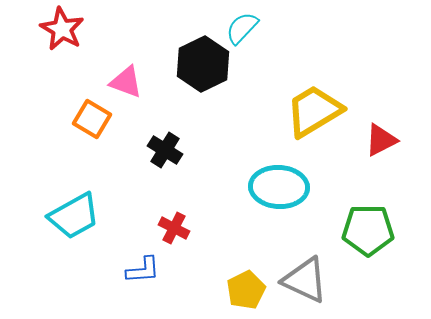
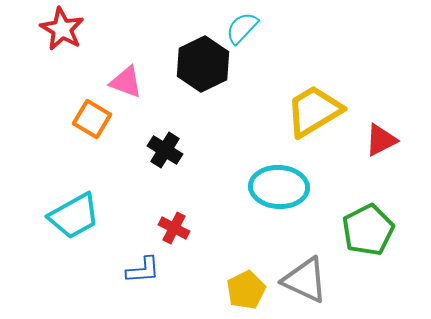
green pentagon: rotated 27 degrees counterclockwise
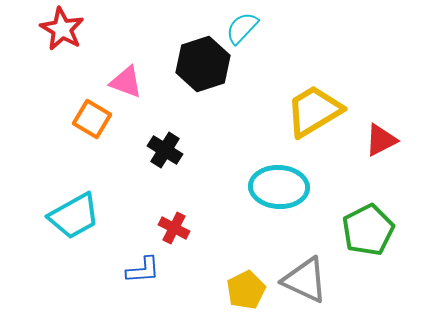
black hexagon: rotated 8 degrees clockwise
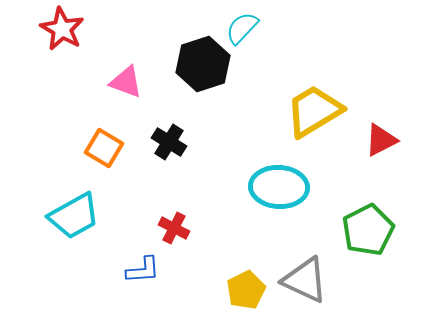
orange square: moved 12 px right, 29 px down
black cross: moved 4 px right, 8 px up
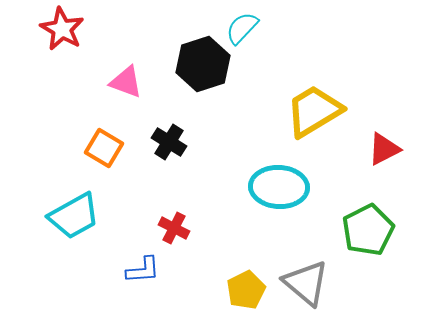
red triangle: moved 3 px right, 9 px down
gray triangle: moved 1 px right, 3 px down; rotated 15 degrees clockwise
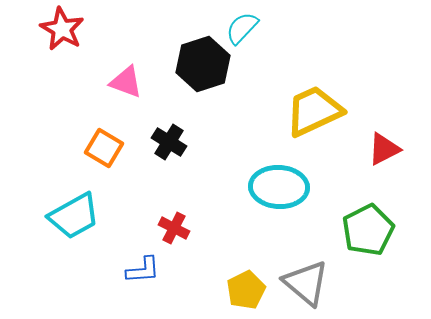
yellow trapezoid: rotated 6 degrees clockwise
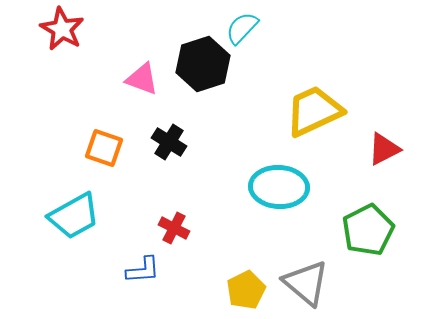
pink triangle: moved 16 px right, 3 px up
orange square: rotated 12 degrees counterclockwise
